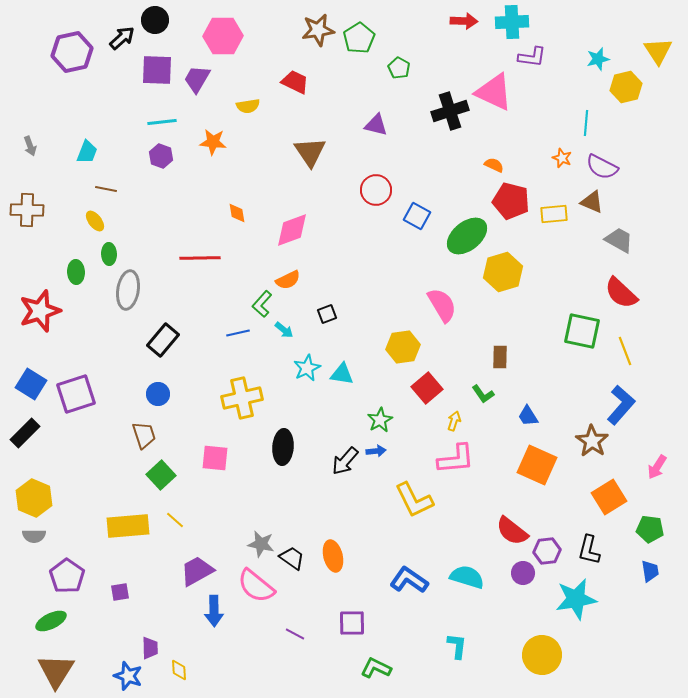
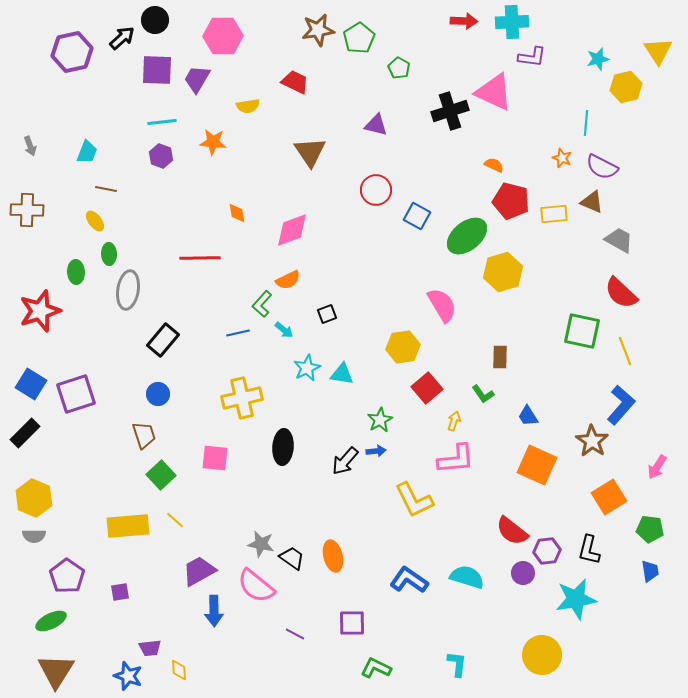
purple trapezoid at (197, 571): moved 2 px right
cyan L-shape at (457, 646): moved 18 px down
purple trapezoid at (150, 648): rotated 85 degrees clockwise
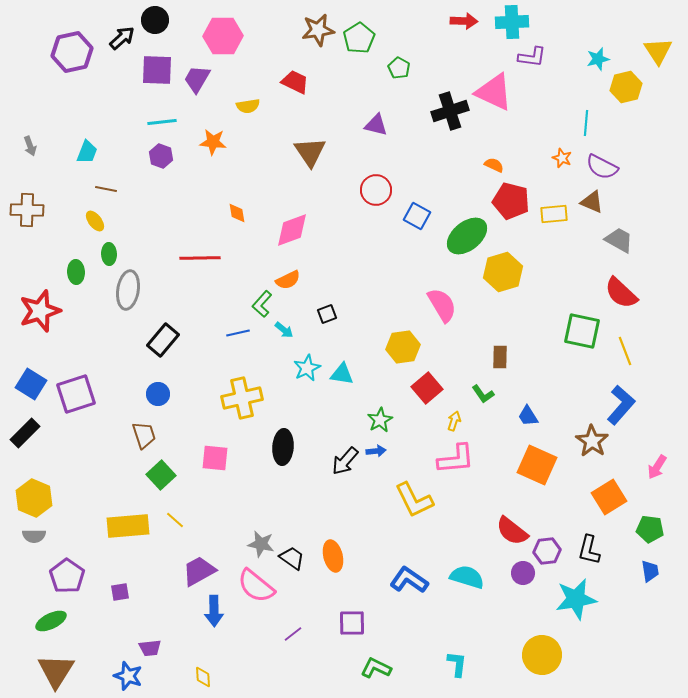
purple line at (295, 634): moved 2 px left; rotated 66 degrees counterclockwise
yellow diamond at (179, 670): moved 24 px right, 7 px down
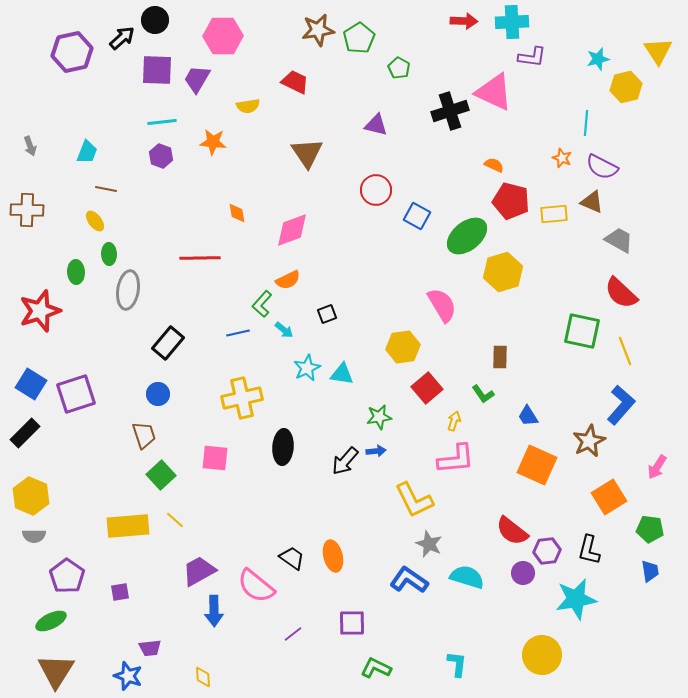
brown triangle at (310, 152): moved 3 px left, 1 px down
black rectangle at (163, 340): moved 5 px right, 3 px down
green star at (380, 420): moved 1 px left, 3 px up; rotated 20 degrees clockwise
brown star at (592, 441): moved 3 px left; rotated 12 degrees clockwise
yellow hexagon at (34, 498): moved 3 px left, 2 px up
gray star at (261, 544): moved 168 px right; rotated 12 degrees clockwise
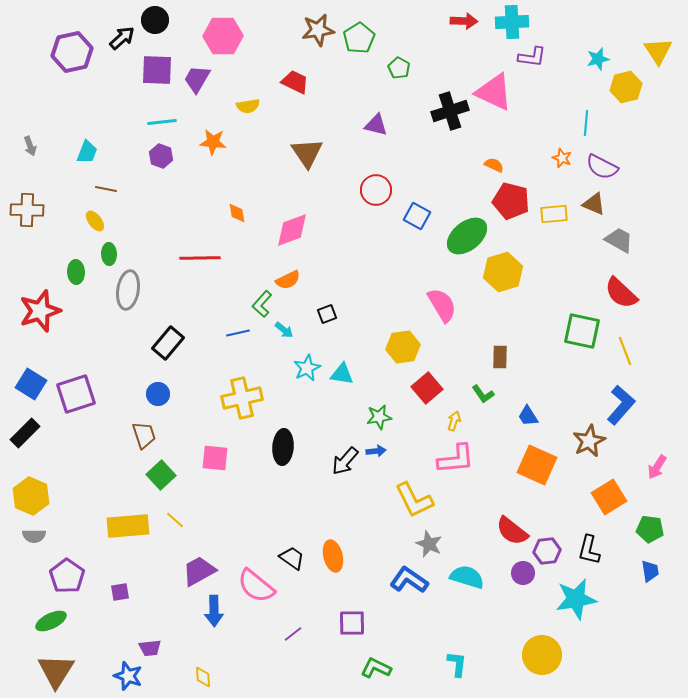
brown triangle at (592, 202): moved 2 px right, 2 px down
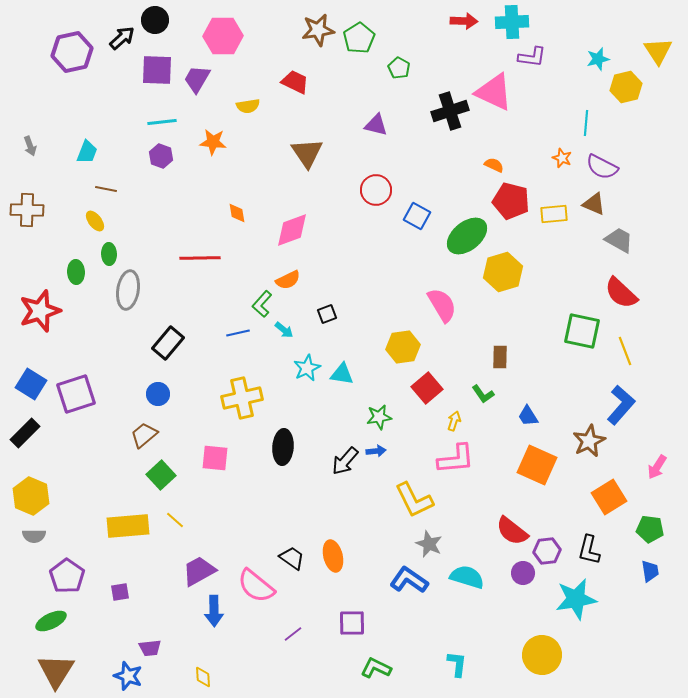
brown trapezoid at (144, 435): rotated 112 degrees counterclockwise
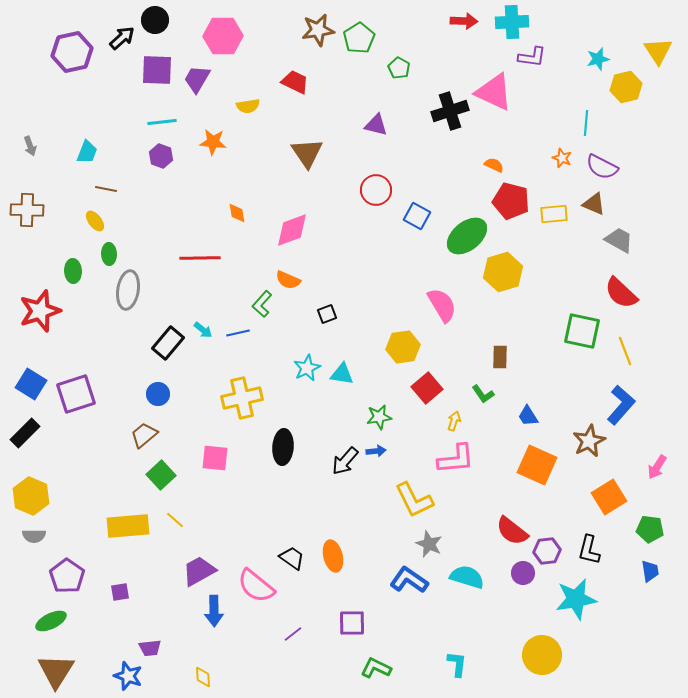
green ellipse at (76, 272): moved 3 px left, 1 px up
orange semicircle at (288, 280): rotated 50 degrees clockwise
cyan arrow at (284, 330): moved 81 px left
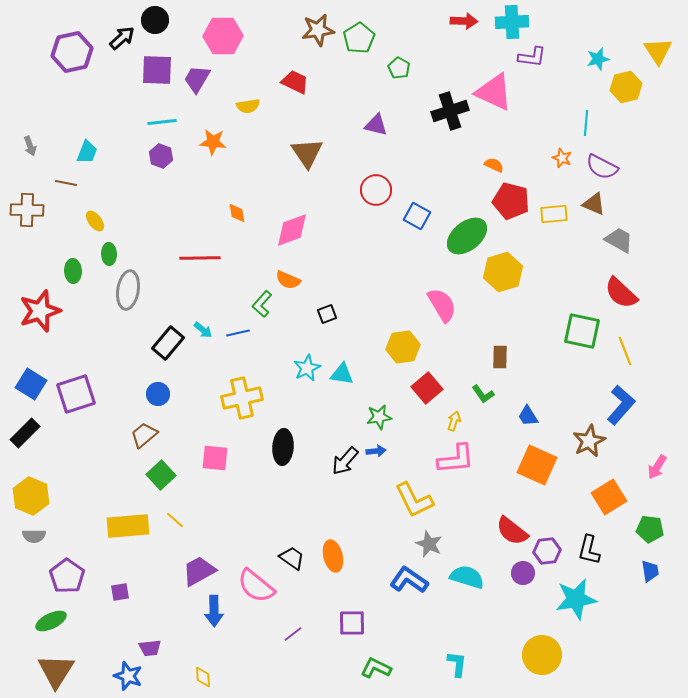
brown line at (106, 189): moved 40 px left, 6 px up
